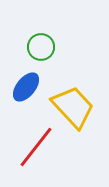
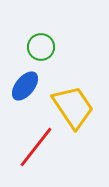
blue ellipse: moved 1 px left, 1 px up
yellow trapezoid: rotated 9 degrees clockwise
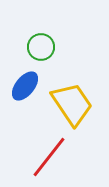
yellow trapezoid: moved 1 px left, 3 px up
red line: moved 13 px right, 10 px down
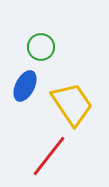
blue ellipse: rotated 12 degrees counterclockwise
red line: moved 1 px up
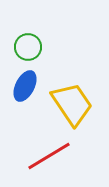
green circle: moved 13 px left
red line: rotated 21 degrees clockwise
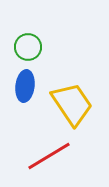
blue ellipse: rotated 20 degrees counterclockwise
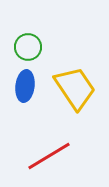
yellow trapezoid: moved 3 px right, 16 px up
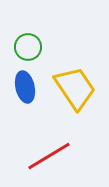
blue ellipse: moved 1 px down; rotated 20 degrees counterclockwise
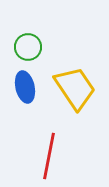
red line: rotated 48 degrees counterclockwise
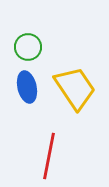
blue ellipse: moved 2 px right
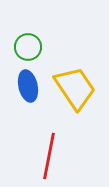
blue ellipse: moved 1 px right, 1 px up
